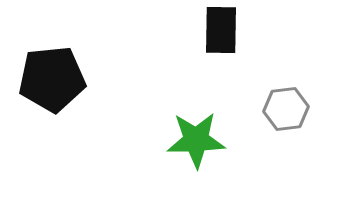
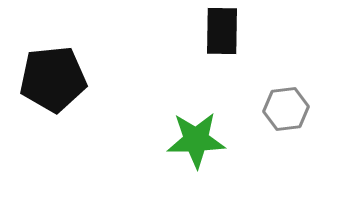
black rectangle: moved 1 px right, 1 px down
black pentagon: moved 1 px right
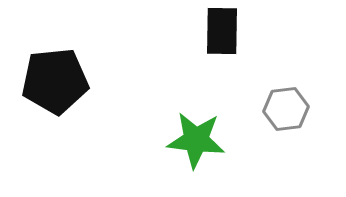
black pentagon: moved 2 px right, 2 px down
green star: rotated 8 degrees clockwise
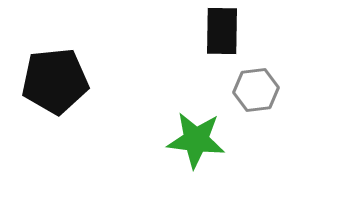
gray hexagon: moved 30 px left, 19 px up
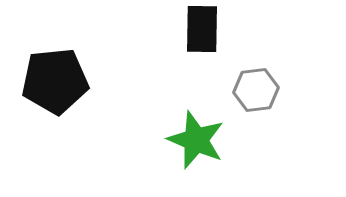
black rectangle: moved 20 px left, 2 px up
green star: rotated 16 degrees clockwise
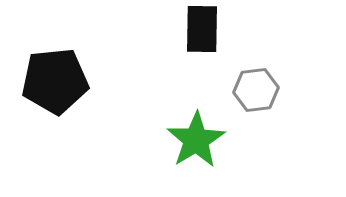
green star: rotated 18 degrees clockwise
